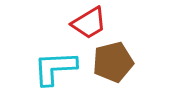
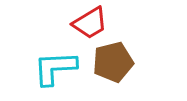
red trapezoid: moved 1 px right
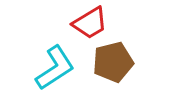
cyan L-shape: rotated 150 degrees clockwise
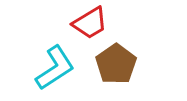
brown pentagon: moved 3 px right, 2 px down; rotated 21 degrees counterclockwise
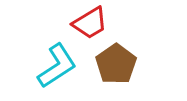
cyan L-shape: moved 2 px right, 2 px up
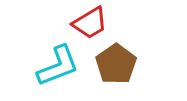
cyan L-shape: moved 1 px right; rotated 12 degrees clockwise
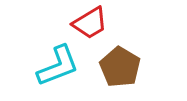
brown pentagon: moved 4 px right, 3 px down; rotated 6 degrees counterclockwise
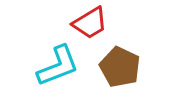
brown pentagon: rotated 6 degrees counterclockwise
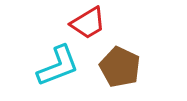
red trapezoid: moved 2 px left
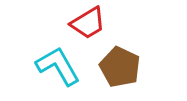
cyan L-shape: rotated 99 degrees counterclockwise
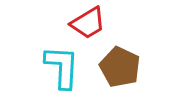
cyan L-shape: moved 4 px right, 1 px down; rotated 33 degrees clockwise
